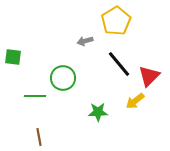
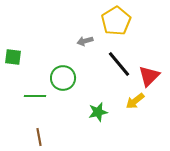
green star: rotated 12 degrees counterclockwise
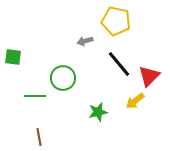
yellow pentagon: rotated 28 degrees counterclockwise
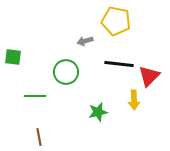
black line: rotated 44 degrees counterclockwise
green circle: moved 3 px right, 6 px up
yellow arrow: moved 1 px left, 1 px up; rotated 54 degrees counterclockwise
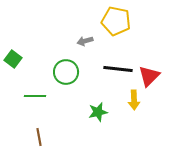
green square: moved 2 px down; rotated 30 degrees clockwise
black line: moved 1 px left, 5 px down
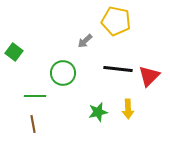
gray arrow: rotated 28 degrees counterclockwise
green square: moved 1 px right, 7 px up
green circle: moved 3 px left, 1 px down
yellow arrow: moved 6 px left, 9 px down
brown line: moved 6 px left, 13 px up
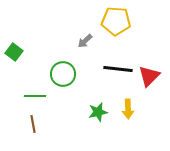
yellow pentagon: rotated 8 degrees counterclockwise
green circle: moved 1 px down
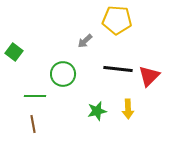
yellow pentagon: moved 1 px right, 1 px up
green star: moved 1 px left, 1 px up
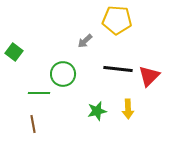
green line: moved 4 px right, 3 px up
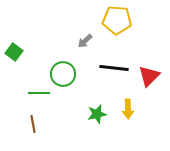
black line: moved 4 px left, 1 px up
green star: moved 3 px down
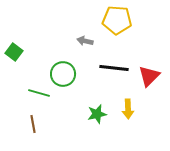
gray arrow: rotated 56 degrees clockwise
green line: rotated 15 degrees clockwise
